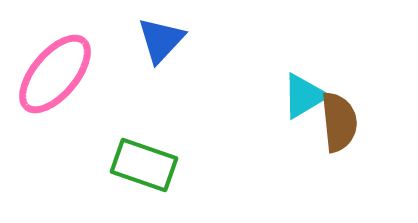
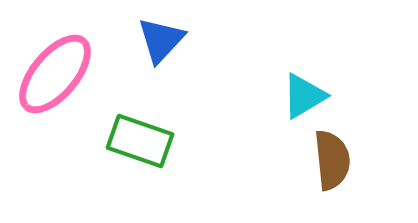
brown semicircle: moved 7 px left, 38 px down
green rectangle: moved 4 px left, 24 px up
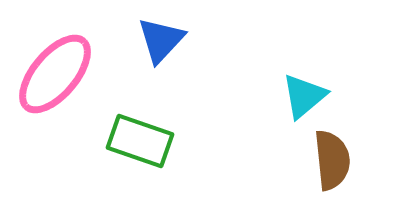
cyan triangle: rotated 9 degrees counterclockwise
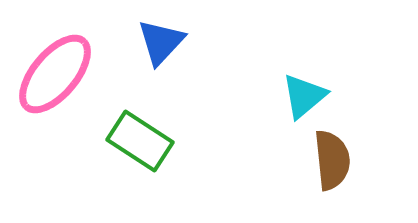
blue triangle: moved 2 px down
green rectangle: rotated 14 degrees clockwise
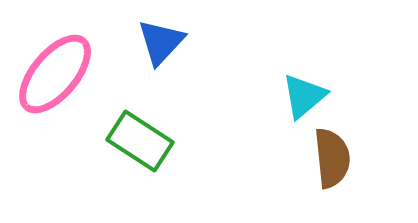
brown semicircle: moved 2 px up
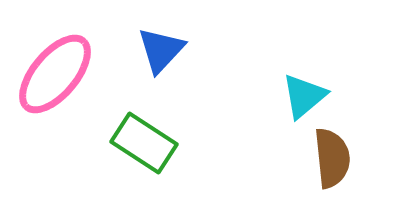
blue triangle: moved 8 px down
green rectangle: moved 4 px right, 2 px down
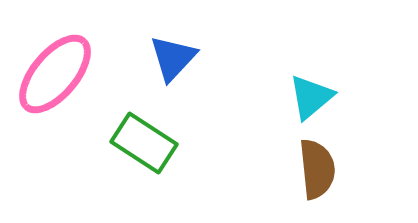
blue triangle: moved 12 px right, 8 px down
cyan triangle: moved 7 px right, 1 px down
brown semicircle: moved 15 px left, 11 px down
